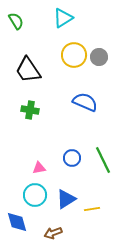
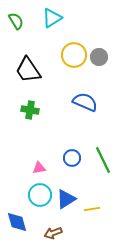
cyan triangle: moved 11 px left
cyan circle: moved 5 px right
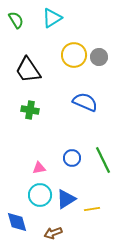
green semicircle: moved 1 px up
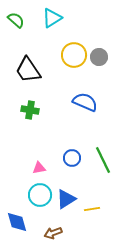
green semicircle: rotated 18 degrees counterclockwise
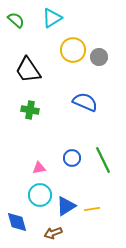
yellow circle: moved 1 px left, 5 px up
blue triangle: moved 7 px down
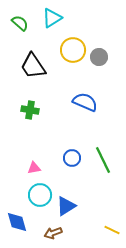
green semicircle: moved 4 px right, 3 px down
black trapezoid: moved 5 px right, 4 px up
pink triangle: moved 5 px left
yellow line: moved 20 px right, 21 px down; rotated 35 degrees clockwise
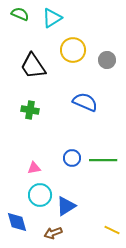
green semicircle: moved 9 px up; rotated 18 degrees counterclockwise
gray circle: moved 8 px right, 3 px down
green line: rotated 64 degrees counterclockwise
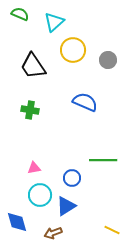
cyan triangle: moved 2 px right, 4 px down; rotated 10 degrees counterclockwise
gray circle: moved 1 px right
blue circle: moved 20 px down
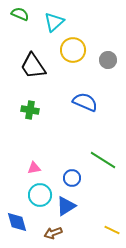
green line: rotated 32 degrees clockwise
